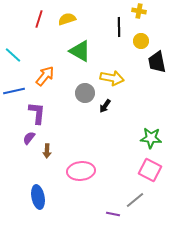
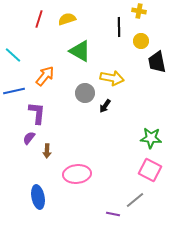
pink ellipse: moved 4 px left, 3 px down
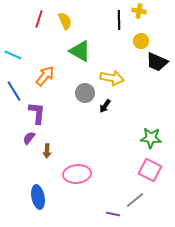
yellow semicircle: moved 2 px left, 2 px down; rotated 84 degrees clockwise
black line: moved 7 px up
cyan line: rotated 18 degrees counterclockwise
black trapezoid: rotated 55 degrees counterclockwise
blue line: rotated 70 degrees clockwise
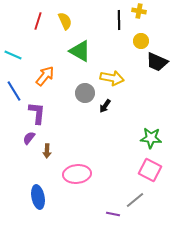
red line: moved 1 px left, 2 px down
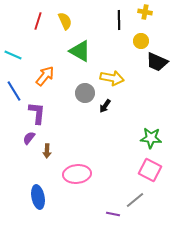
yellow cross: moved 6 px right, 1 px down
